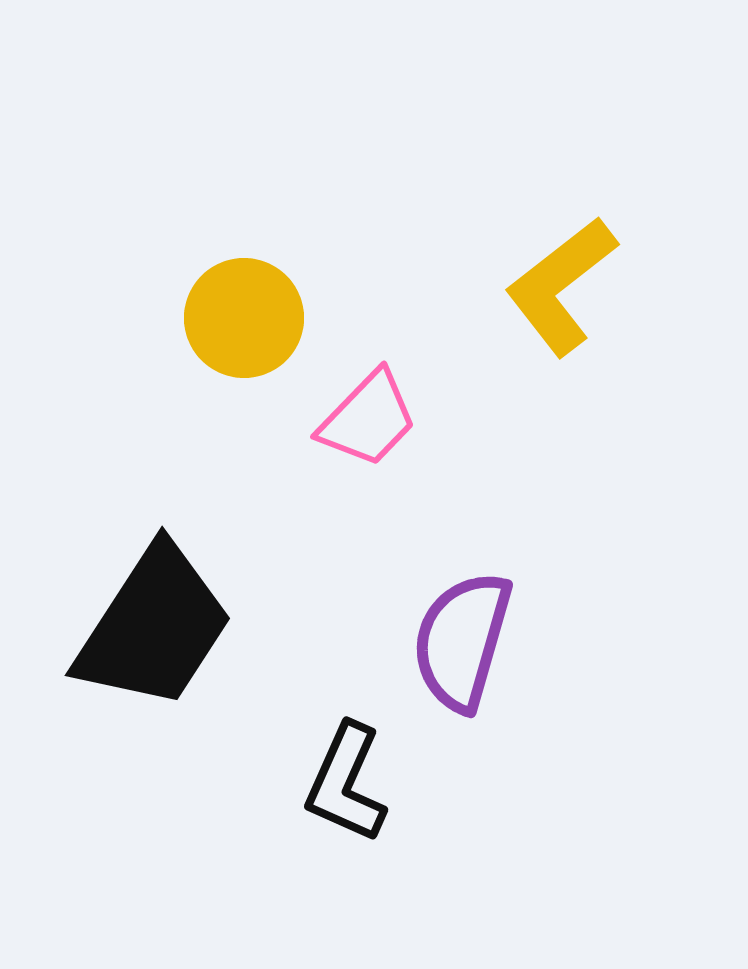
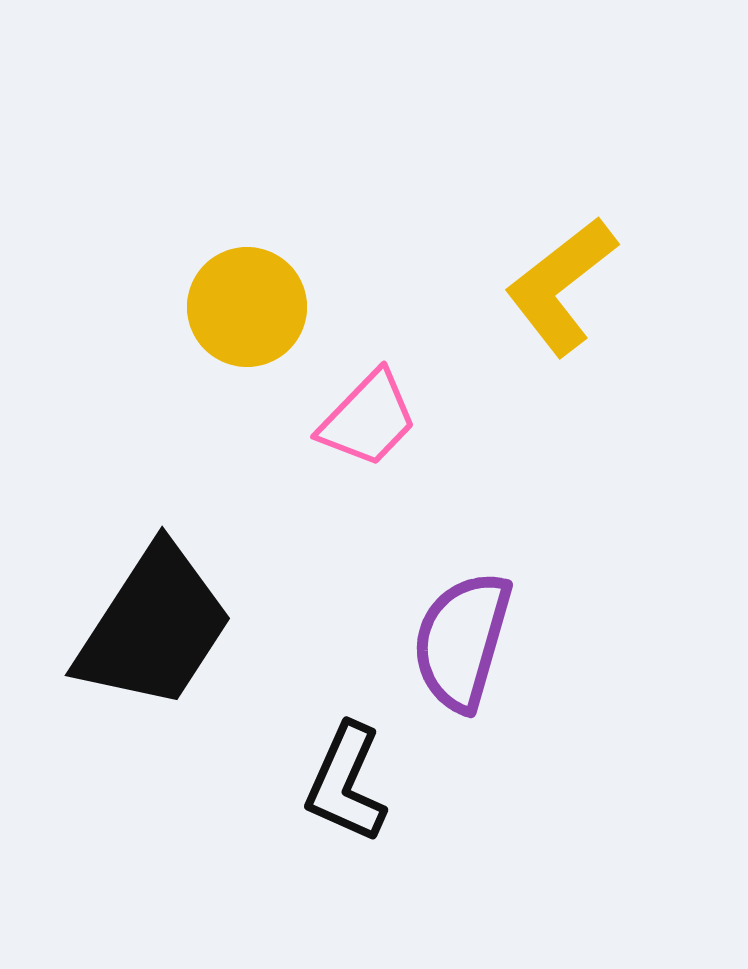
yellow circle: moved 3 px right, 11 px up
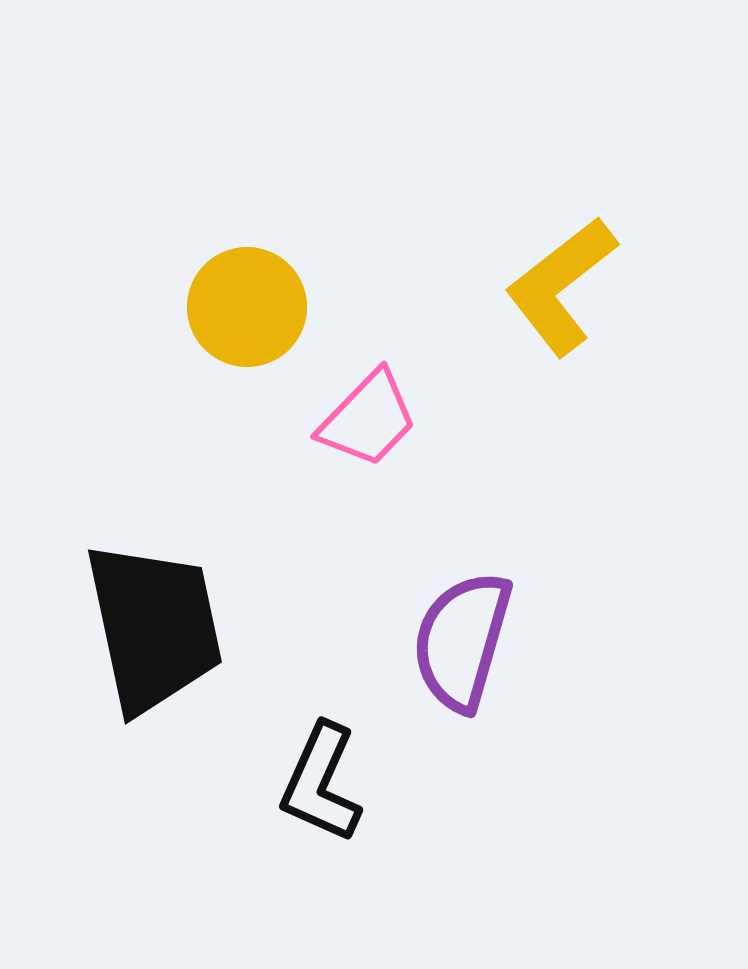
black trapezoid: rotated 45 degrees counterclockwise
black L-shape: moved 25 px left
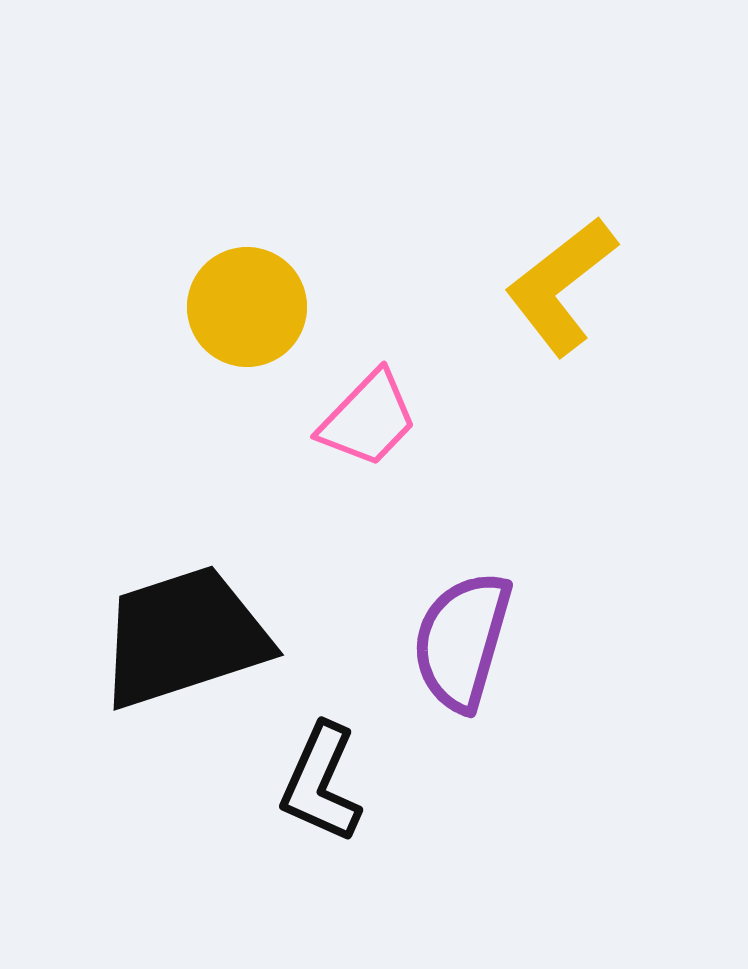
black trapezoid: moved 30 px right, 10 px down; rotated 96 degrees counterclockwise
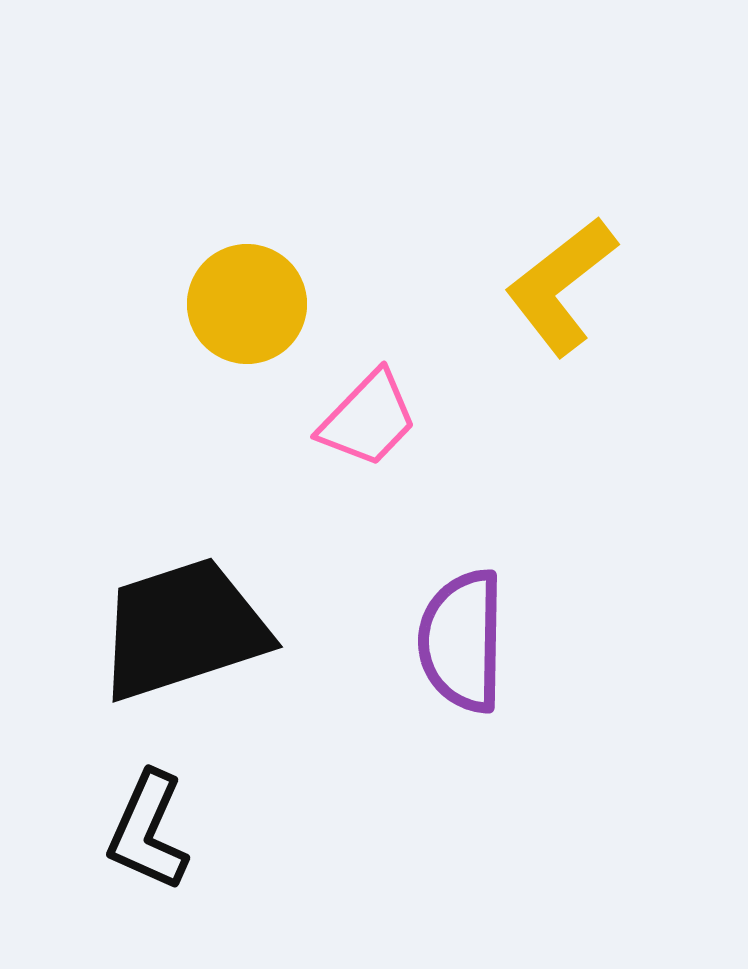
yellow circle: moved 3 px up
black trapezoid: moved 1 px left, 8 px up
purple semicircle: rotated 15 degrees counterclockwise
black L-shape: moved 173 px left, 48 px down
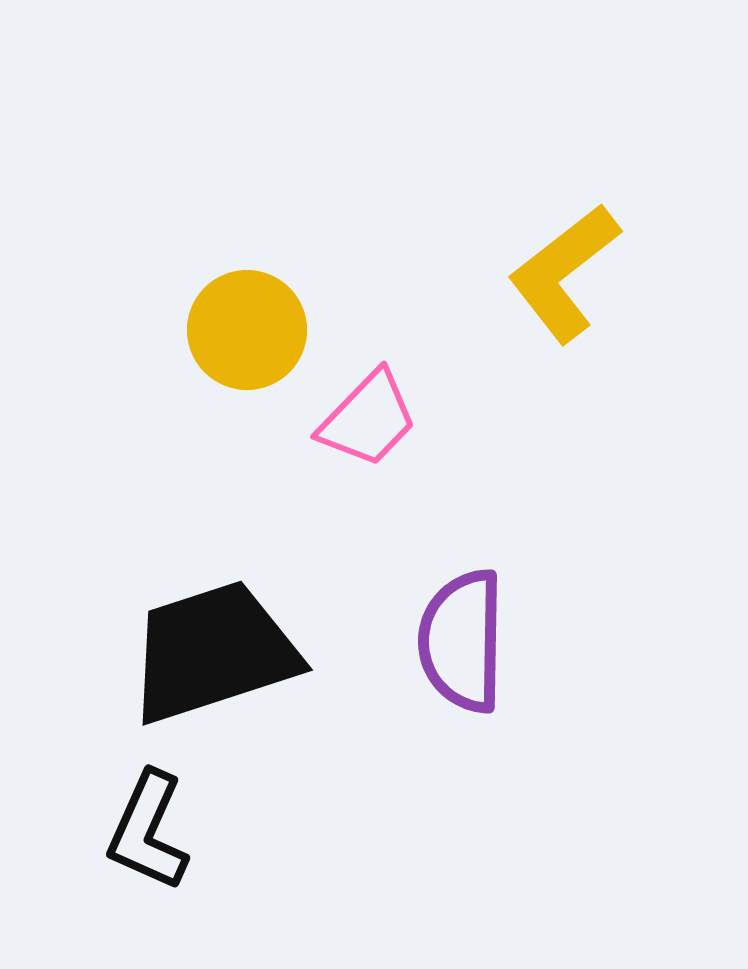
yellow L-shape: moved 3 px right, 13 px up
yellow circle: moved 26 px down
black trapezoid: moved 30 px right, 23 px down
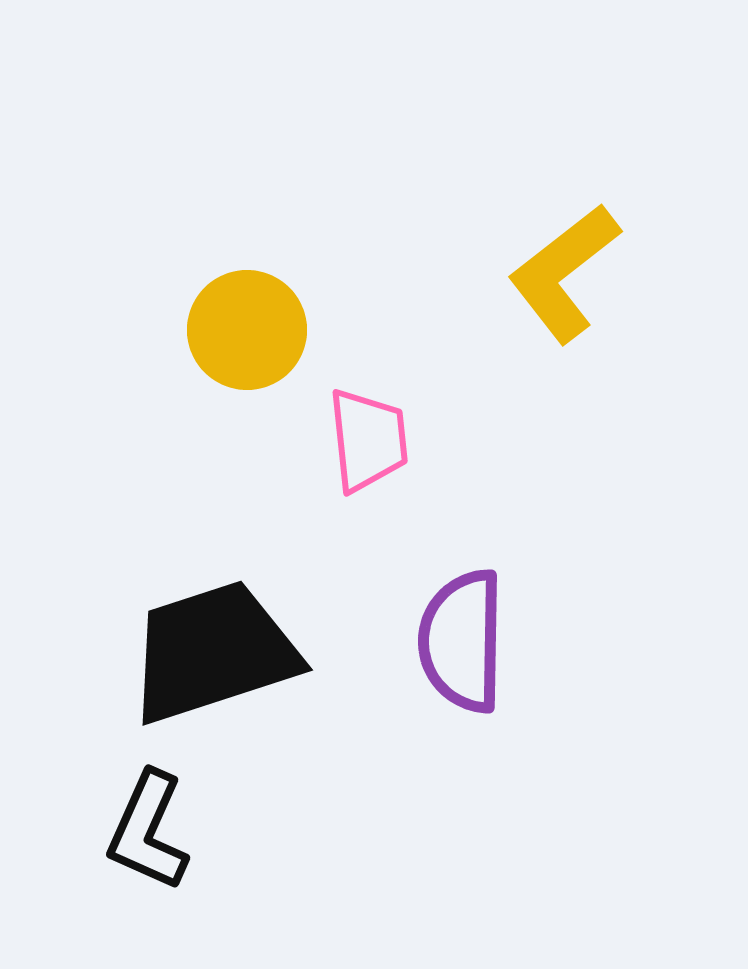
pink trapezoid: moved 21 px down; rotated 50 degrees counterclockwise
